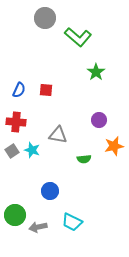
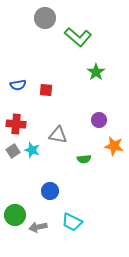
blue semicircle: moved 1 px left, 5 px up; rotated 56 degrees clockwise
red cross: moved 2 px down
orange star: rotated 24 degrees clockwise
gray square: moved 1 px right
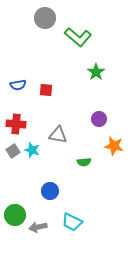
purple circle: moved 1 px up
green semicircle: moved 3 px down
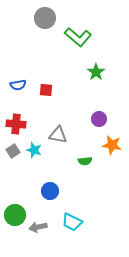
orange star: moved 2 px left, 1 px up
cyan star: moved 2 px right
green semicircle: moved 1 px right, 1 px up
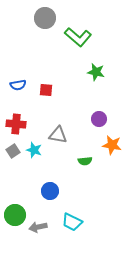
green star: rotated 24 degrees counterclockwise
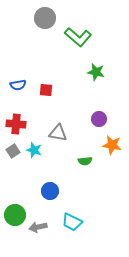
gray triangle: moved 2 px up
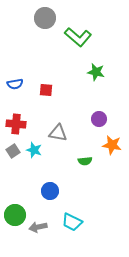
blue semicircle: moved 3 px left, 1 px up
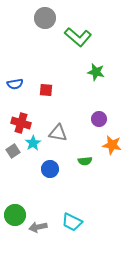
red cross: moved 5 px right, 1 px up; rotated 12 degrees clockwise
cyan star: moved 1 px left, 7 px up; rotated 21 degrees clockwise
blue circle: moved 22 px up
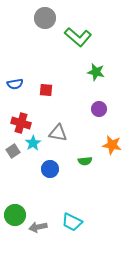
purple circle: moved 10 px up
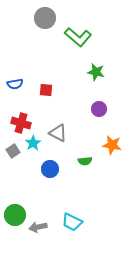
gray triangle: rotated 18 degrees clockwise
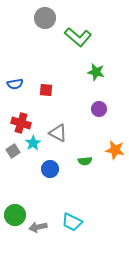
orange star: moved 3 px right, 5 px down
